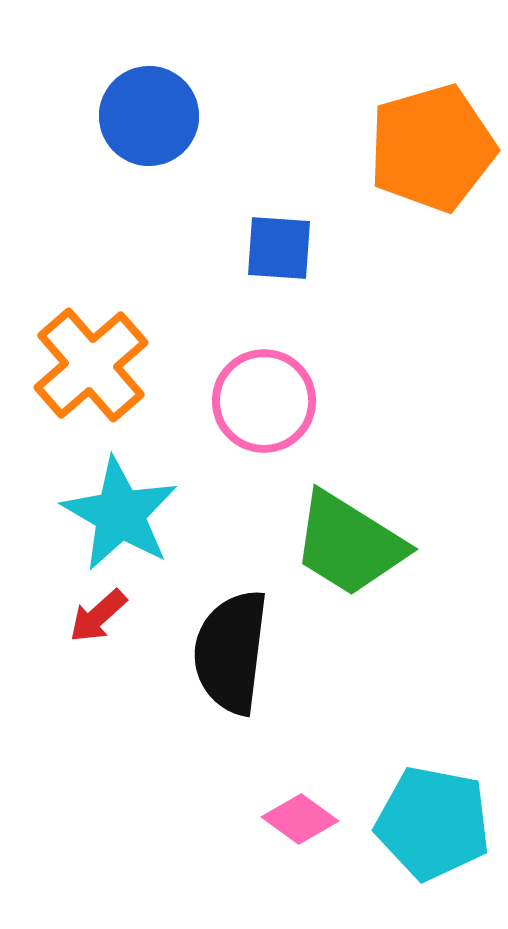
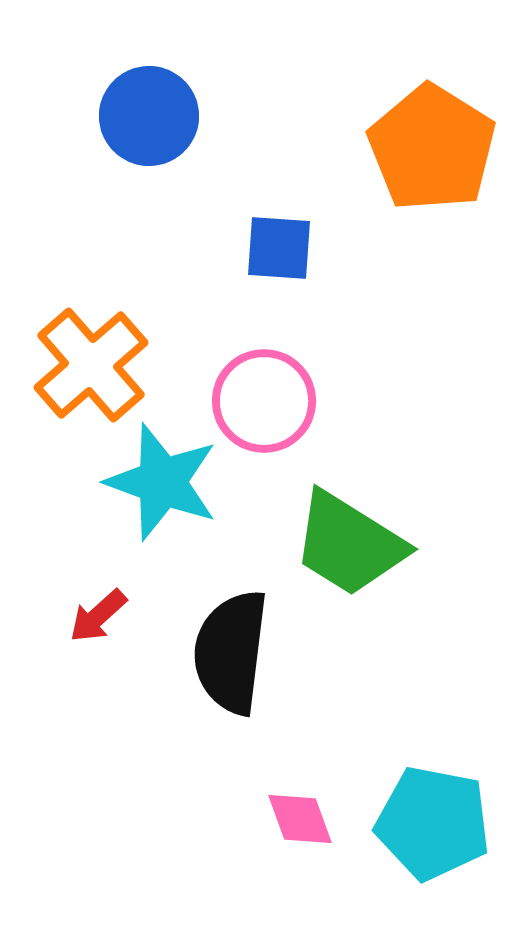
orange pentagon: rotated 24 degrees counterclockwise
cyan star: moved 42 px right, 32 px up; rotated 10 degrees counterclockwise
pink diamond: rotated 34 degrees clockwise
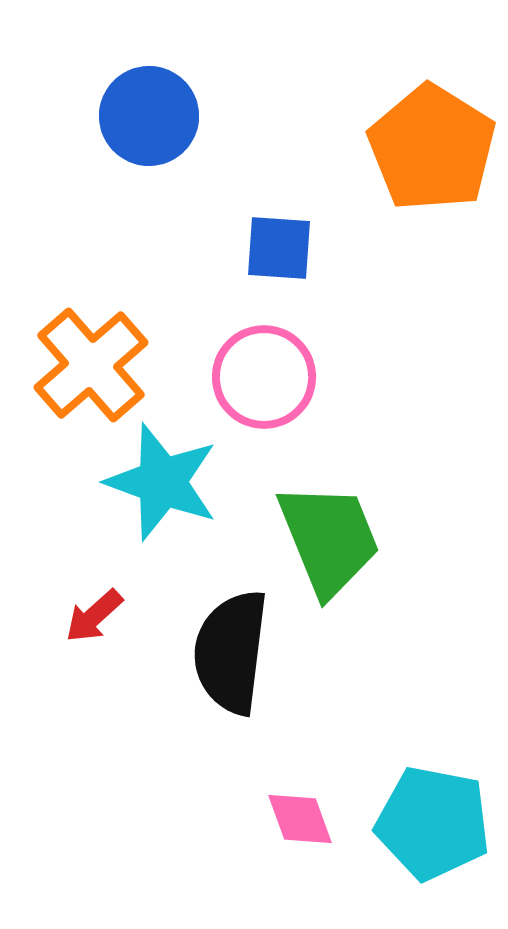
pink circle: moved 24 px up
green trapezoid: moved 20 px left, 5 px up; rotated 144 degrees counterclockwise
red arrow: moved 4 px left
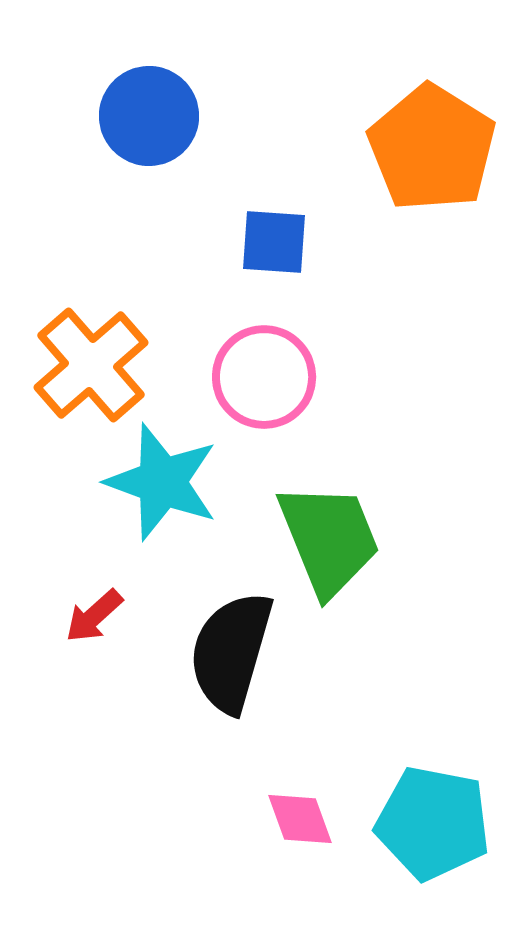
blue square: moved 5 px left, 6 px up
black semicircle: rotated 9 degrees clockwise
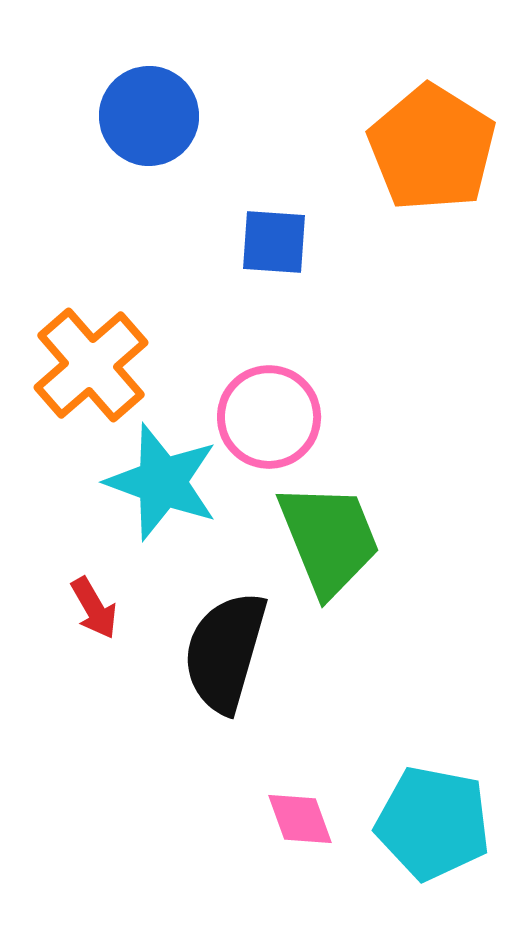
pink circle: moved 5 px right, 40 px down
red arrow: moved 8 px up; rotated 78 degrees counterclockwise
black semicircle: moved 6 px left
